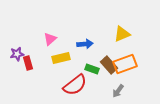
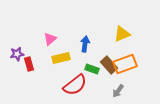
blue arrow: rotated 77 degrees counterclockwise
red rectangle: moved 1 px right, 1 px down
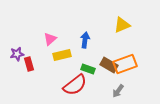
yellow triangle: moved 9 px up
blue arrow: moved 4 px up
yellow rectangle: moved 1 px right, 3 px up
brown rectangle: rotated 18 degrees counterclockwise
green rectangle: moved 4 px left
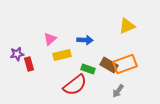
yellow triangle: moved 5 px right, 1 px down
blue arrow: rotated 84 degrees clockwise
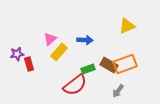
yellow rectangle: moved 3 px left, 3 px up; rotated 36 degrees counterclockwise
green rectangle: rotated 40 degrees counterclockwise
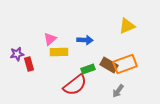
yellow rectangle: rotated 48 degrees clockwise
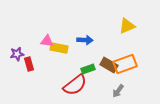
pink triangle: moved 3 px left, 2 px down; rotated 48 degrees clockwise
yellow rectangle: moved 4 px up; rotated 12 degrees clockwise
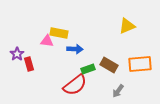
blue arrow: moved 10 px left, 9 px down
yellow rectangle: moved 15 px up
purple star: rotated 24 degrees counterclockwise
orange rectangle: moved 15 px right; rotated 15 degrees clockwise
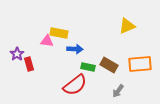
green rectangle: moved 2 px up; rotated 32 degrees clockwise
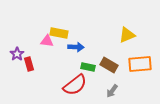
yellow triangle: moved 9 px down
blue arrow: moved 1 px right, 2 px up
gray arrow: moved 6 px left
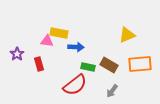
red rectangle: moved 10 px right
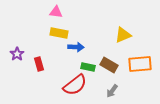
yellow triangle: moved 4 px left
pink triangle: moved 9 px right, 29 px up
